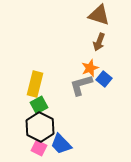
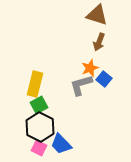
brown triangle: moved 2 px left
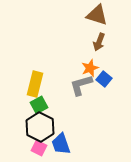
blue trapezoid: rotated 25 degrees clockwise
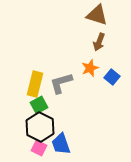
blue square: moved 8 px right, 2 px up
gray L-shape: moved 20 px left, 2 px up
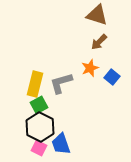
brown arrow: rotated 24 degrees clockwise
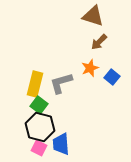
brown triangle: moved 4 px left, 1 px down
green square: rotated 24 degrees counterclockwise
black hexagon: rotated 12 degrees counterclockwise
blue trapezoid: rotated 15 degrees clockwise
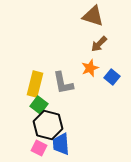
brown arrow: moved 2 px down
gray L-shape: moved 2 px right; rotated 85 degrees counterclockwise
black hexagon: moved 8 px right, 2 px up
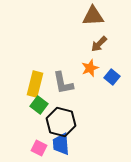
brown triangle: rotated 20 degrees counterclockwise
black hexagon: moved 13 px right, 3 px up
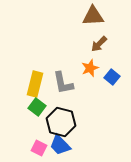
green square: moved 2 px left, 2 px down
blue trapezoid: moved 1 px left, 1 px down; rotated 40 degrees counterclockwise
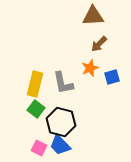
blue square: rotated 35 degrees clockwise
green square: moved 1 px left, 2 px down
